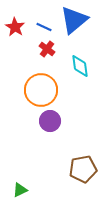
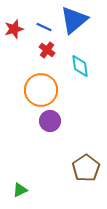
red star: moved 1 px left, 2 px down; rotated 24 degrees clockwise
red cross: moved 1 px down
brown pentagon: moved 3 px right, 1 px up; rotated 24 degrees counterclockwise
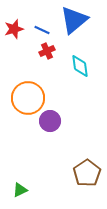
blue line: moved 2 px left, 3 px down
red cross: moved 1 px down; rotated 28 degrees clockwise
orange circle: moved 13 px left, 8 px down
brown pentagon: moved 1 px right, 5 px down
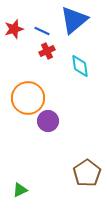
blue line: moved 1 px down
purple circle: moved 2 px left
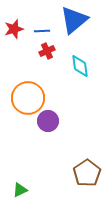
blue line: rotated 28 degrees counterclockwise
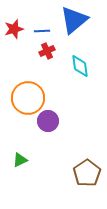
green triangle: moved 30 px up
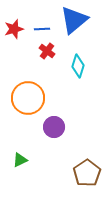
blue line: moved 2 px up
red cross: rotated 28 degrees counterclockwise
cyan diamond: moved 2 px left; rotated 25 degrees clockwise
purple circle: moved 6 px right, 6 px down
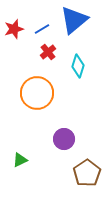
blue line: rotated 28 degrees counterclockwise
red cross: moved 1 px right, 1 px down; rotated 14 degrees clockwise
orange circle: moved 9 px right, 5 px up
purple circle: moved 10 px right, 12 px down
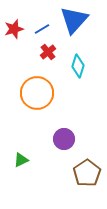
blue triangle: rotated 8 degrees counterclockwise
green triangle: moved 1 px right
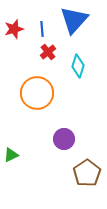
blue line: rotated 63 degrees counterclockwise
green triangle: moved 10 px left, 5 px up
